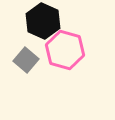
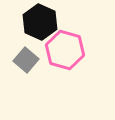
black hexagon: moved 3 px left, 1 px down
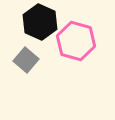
pink hexagon: moved 11 px right, 9 px up
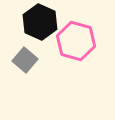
gray square: moved 1 px left
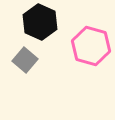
pink hexagon: moved 15 px right, 5 px down
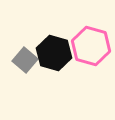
black hexagon: moved 14 px right, 31 px down; rotated 8 degrees counterclockwise
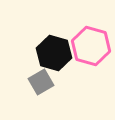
gray square: moved 16 px right, 22 px down; rotated 20 degrees clockwise
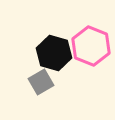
pink hexagon: rotated 6 degrees clockwise
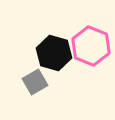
gray square: moved 6 px left
